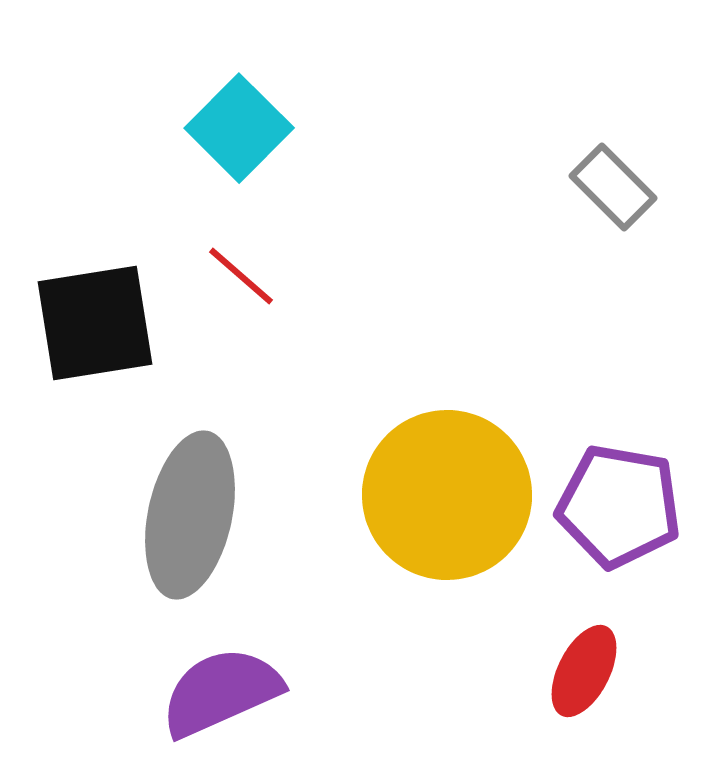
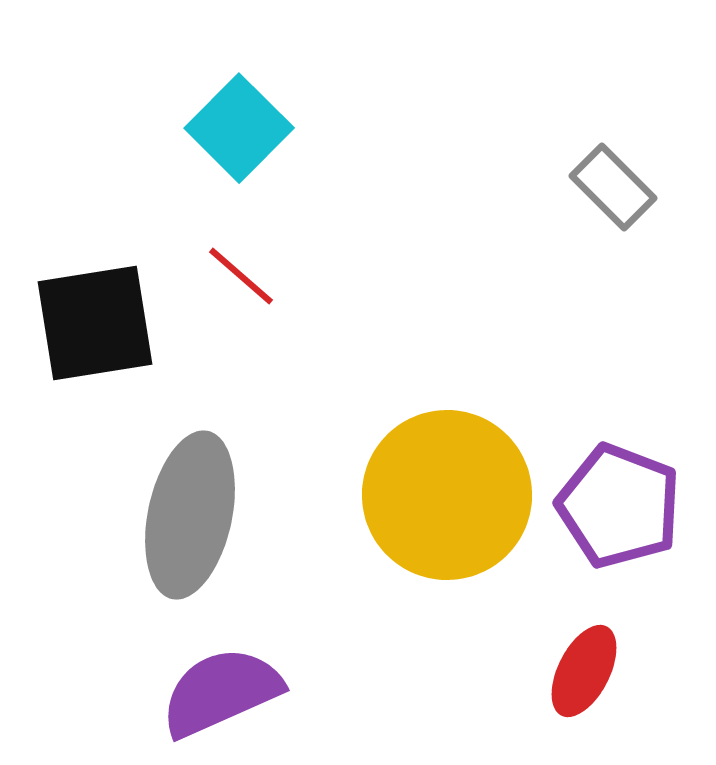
purple pentagon: rotated 11 degrees clockwise
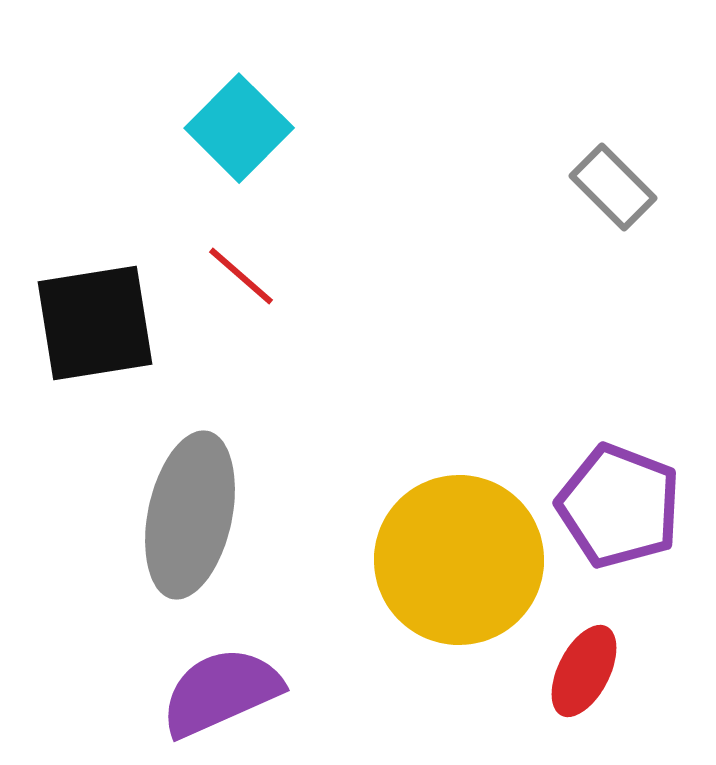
yellow circle: moved 12 px right, 65 px down
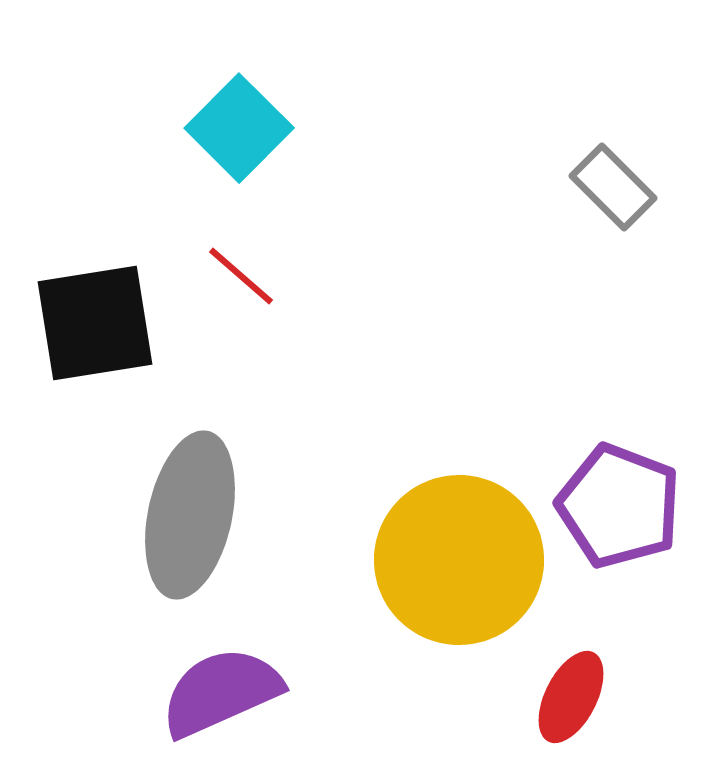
red ellipse: moved 13 px left, 26 px down
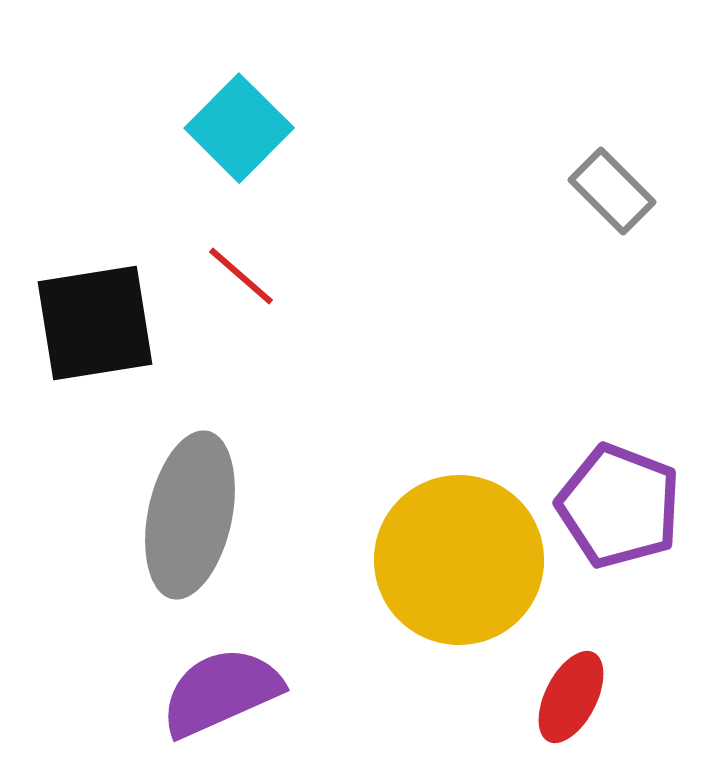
gray rectangle: moved 1 px left, 4 px down
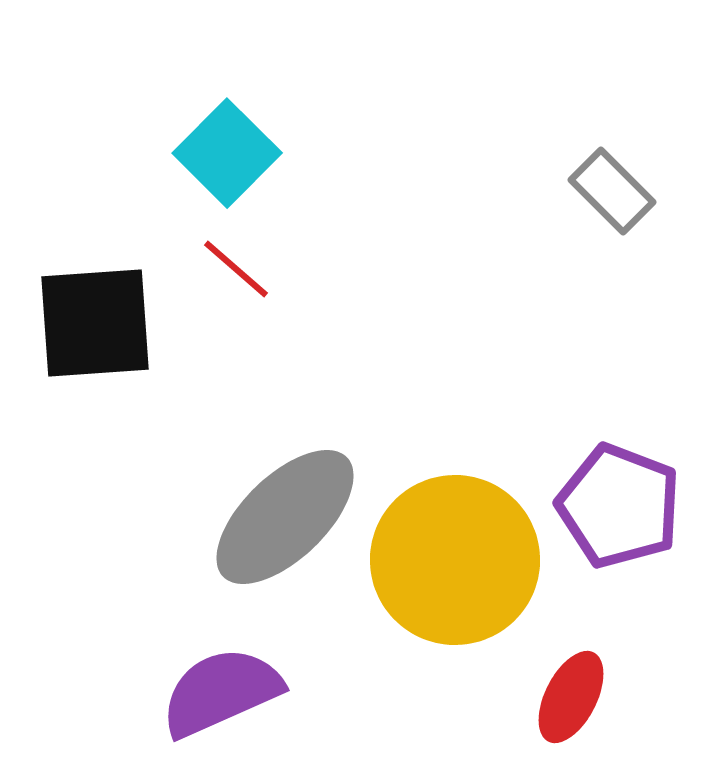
cyan square: moved 12 px left, 25 px down
red line: moved 5 px left, 7 px up
black square: rotated 5 degrees clockwise
gray ellipse: moved 95 px right, 2 px down; rotated 34 degrees clockwise
yellow circle: moved 4 px left
